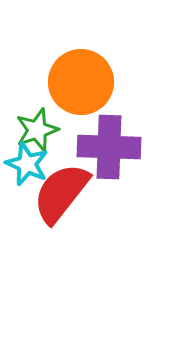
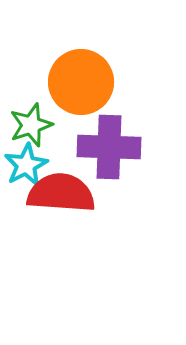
green star: moved 6 px left, 5 px up
cyan star: moved 1 px left, 1 px down; rotated 21 degrees clockwise
red semicircle: rotated 56 degrees clockwise
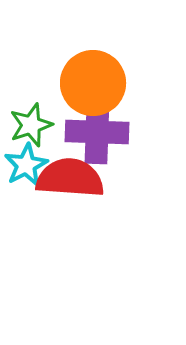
orange circle: moved 12 px right, 1 px down
purple cross: moved 12 px left, 15 px up
red semicircle: moved 9 px right, 15 px up
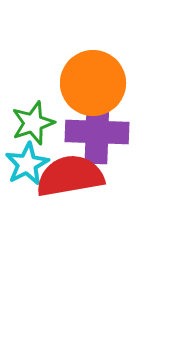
green star: moved 2 px right, 2 px up
cyan star: moved 1 px right, 1 px up
red semicircle: moved 2 px up; rotated 14 degrees counterclockwise
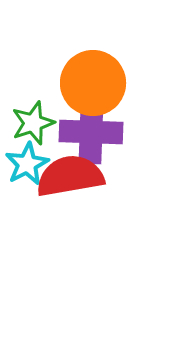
purple cross: moved 6 px left
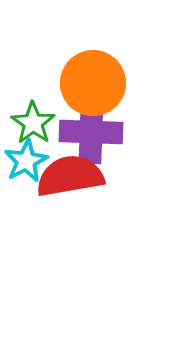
green star: rotated 18 degrees counterclockwise
cyan star: moved 1 px left, 3 px up
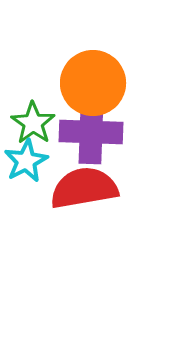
red semicircle: moved 14 px right, 12 px down
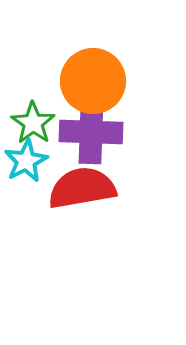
orange circle: moved 2 px up
red semicircle: moved 2 px left
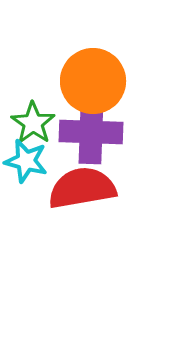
cyan star: rotated 30 degrees counterclockwise
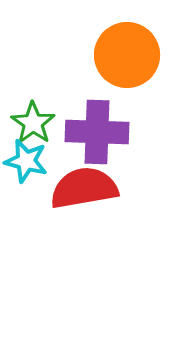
orange circle: moved 34 px right, 26 px up
purple cross: moved 6 px right
red semicircle: moved 2 px right
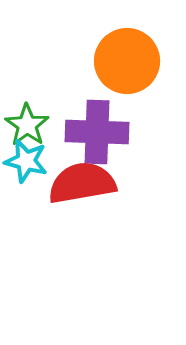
orange circle: moved 6 px down
green star: moved 6 px left, 2 px down
red semicircle: moved 2 px left, 5 px up
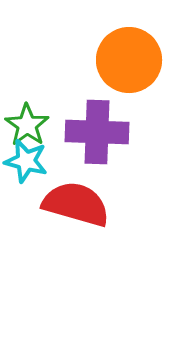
orange circle: moved 2 px right, 1 px up
red semicircle: moved 6 px left, 21 px down; rotated 26 degrees clockwise
